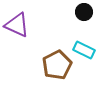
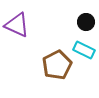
black circle: moved 2 px right, 10 px down
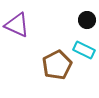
black circle: moved 1 px right, 2 px up
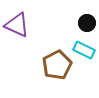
black circle: moved 3 px down
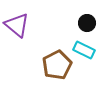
purple triangle: rotated 16 degrees clockwise
